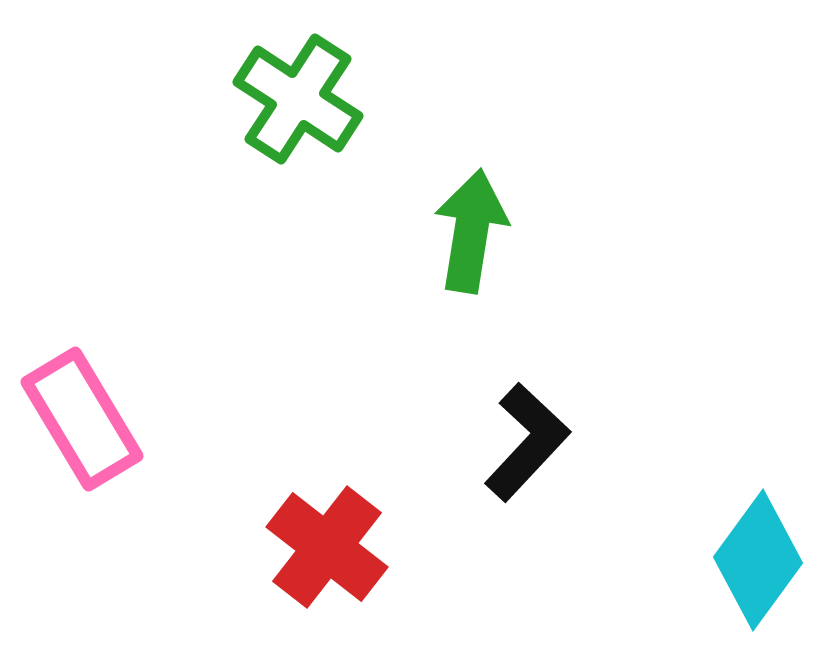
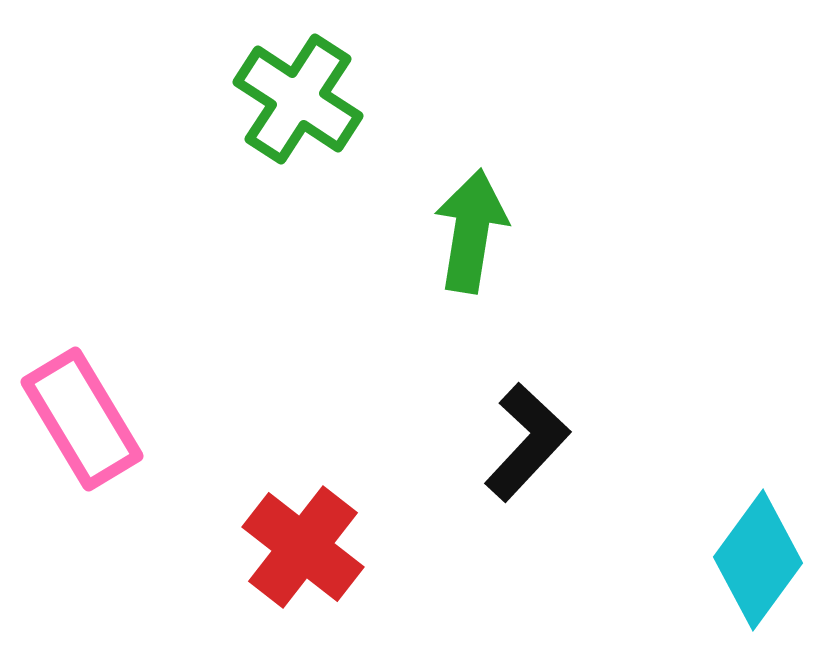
red cross: moved 24 px left
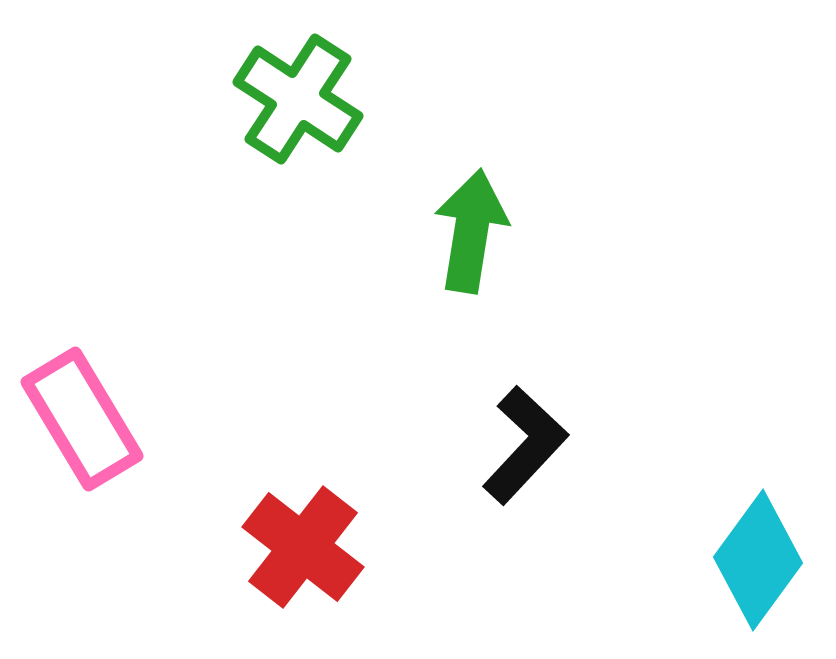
black L-shape: moved 2 px left, 3 px down
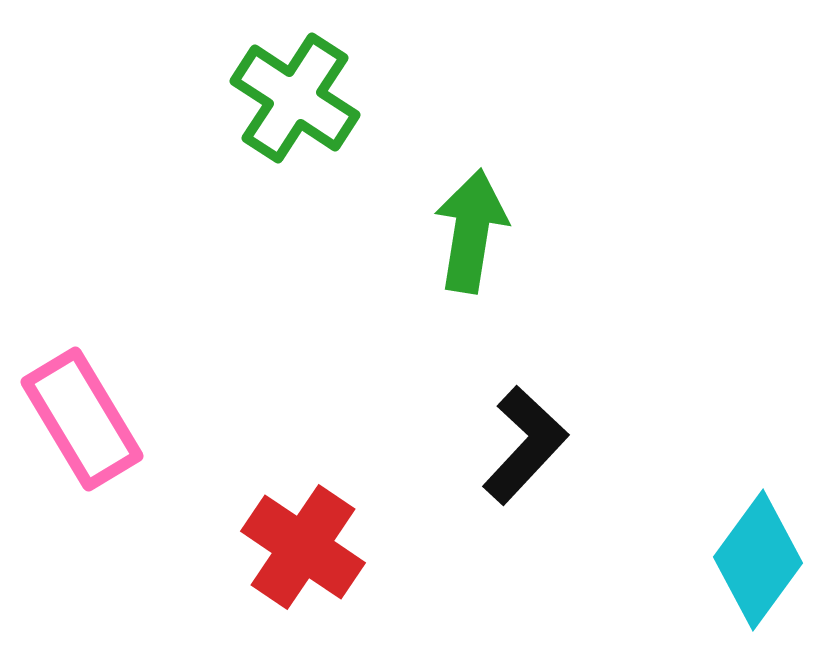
green cross: moved 3 px left, 1 px up
red cross: rotated 4 degrees counterclockwise
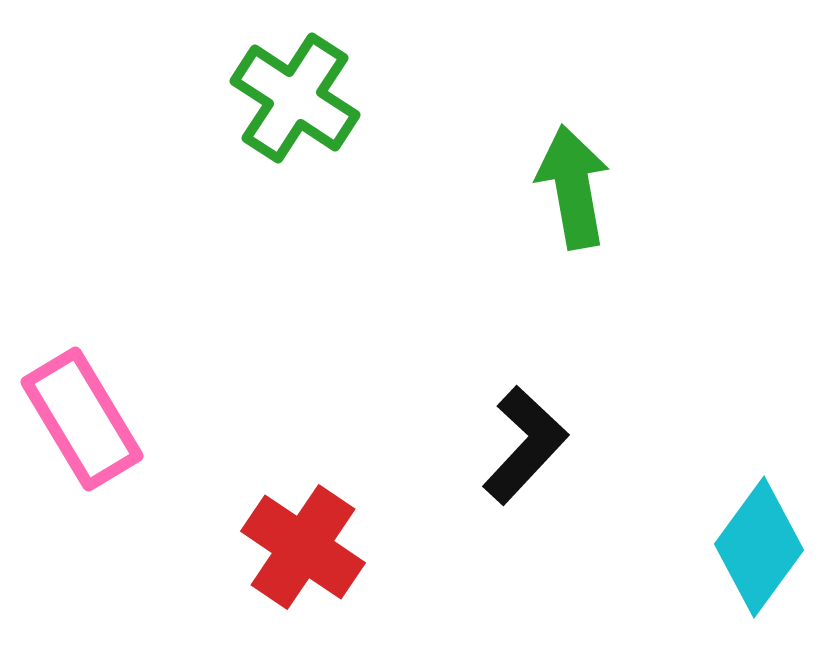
green arrow: moved 102 px right, 44 px up; rotated 19 degrees counterclockwise
cyan diamond: moved 1 px right, 13 px up
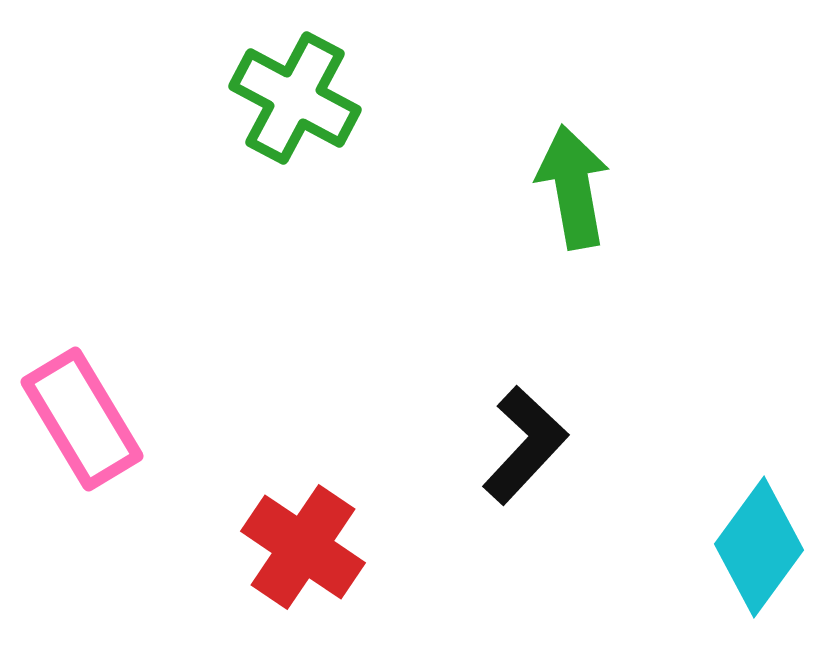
green cross: rotated 5 degrees counterclockwise
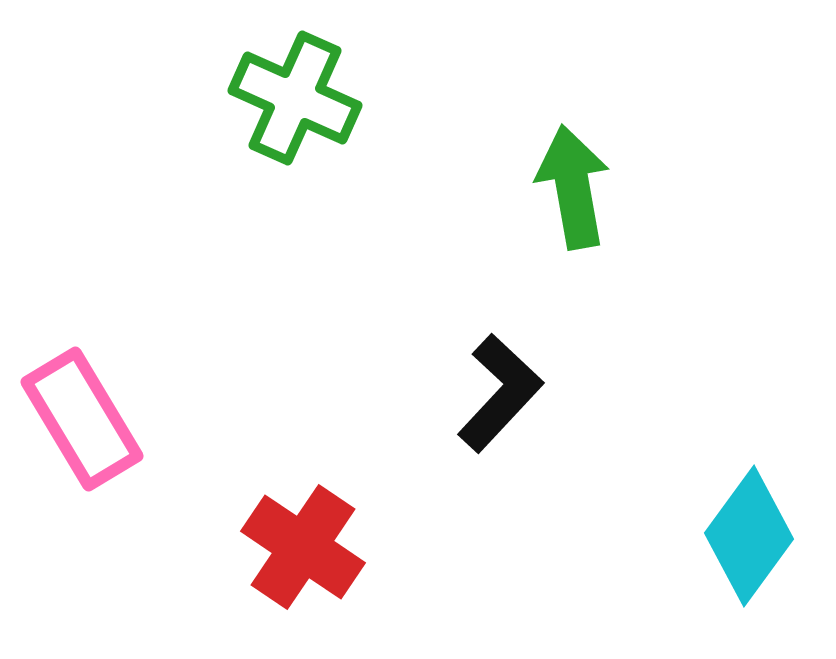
green cross: rotated 4 degrees counterclockwise
black L-shape: moved 25 px left, 52 px up
cyan diamond: moved 10 px left, 11 px up
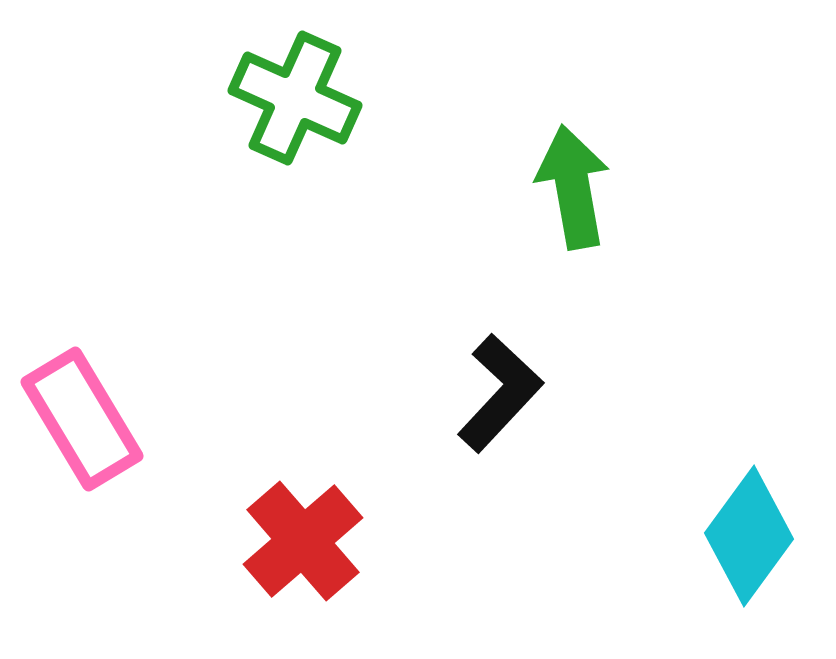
red cross: moved 6 px up; rotated 15 degrees clockwise
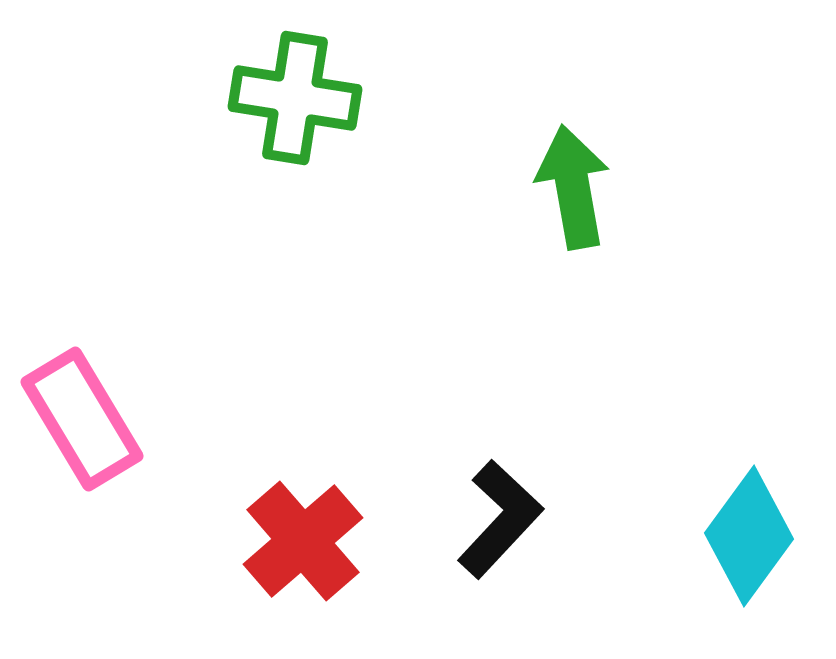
green cross: rotated 15 degrees counterclockwise
black L-shape: moved 126 px down
